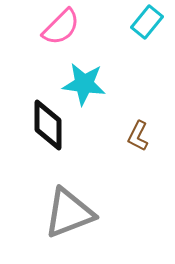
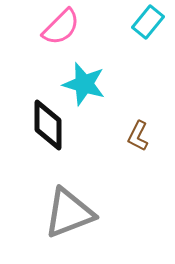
cyan rectangle: moved 1 px right
cyan star: rotated 9 degrees clockwise
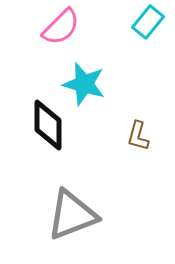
brown L-shape: rotated 12 degrees counterclockwise
gray triangle: moved 3 px right, 2 px down
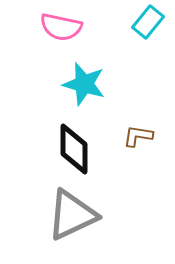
pink semicircle: rotated 57 degrees clockwise
black diamond: moved 26 px right, 24 px down
brown L-shape: rotated 84 degrees clockwise
gray triangle: rotated 4 degrees counterclockwise
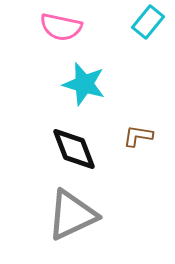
black diamond: rotated 21 degrees counterclockwise
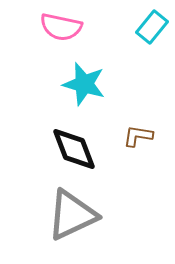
cyan rectangle: moved 4 px right, 5 px down
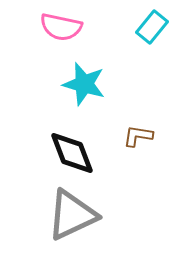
black diamond: moved 2 px left, 4 px down
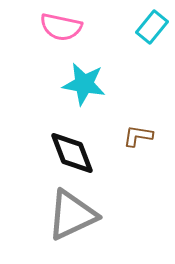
cyan star: rotated 6 degrees counterclockwise
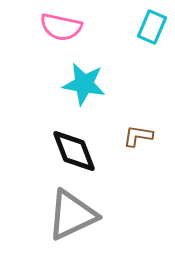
cyan rectangle: rotated 16 degrees counterclockwise
black diamond: moved 2 px right, 2 px up
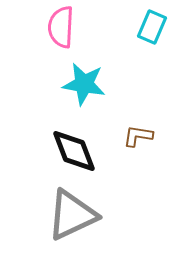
pink semicircle: rotated 81 degrees clockwise
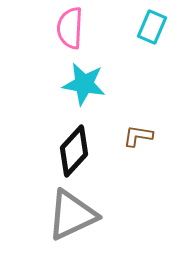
pink semicircle: moved 9 px right, 1 px down
black diamond: rotated 63 degrees clockwise
